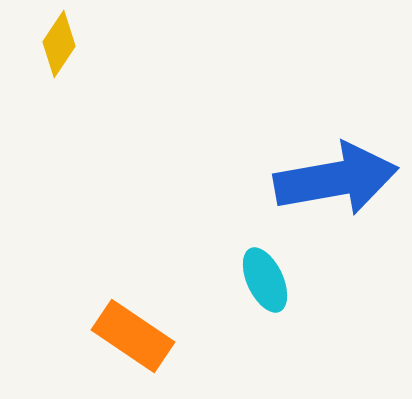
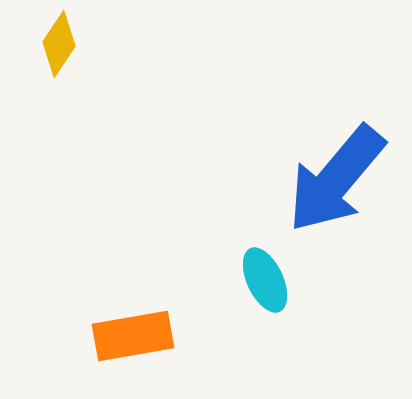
blue arrow: rotated 140 degrees clockwise
orange rectangle: rotated 44 degrees counterclockwise
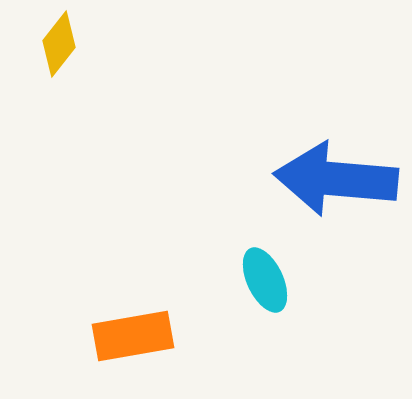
yellow diamond: rotated 4 degrees clockwise
blue arrow: rotated 55 degrees clockwise
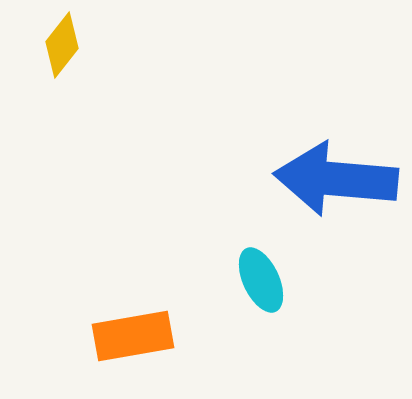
yellow diamond: moved 3 px right, 1 px down
cyan ellipse: moved 4 px left
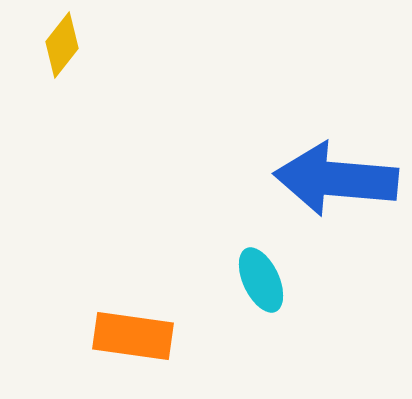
orange rectangle: rotated 18 degrees clockwise
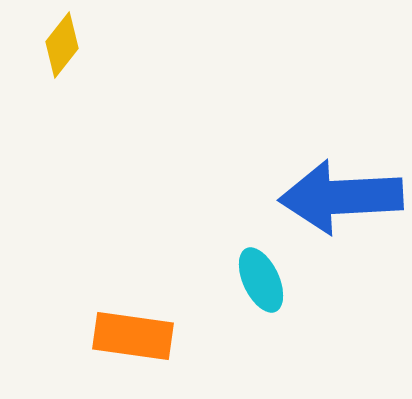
blue arrow: moved 5 px right, 18 px down; rotated 8 degrees counterclockwise
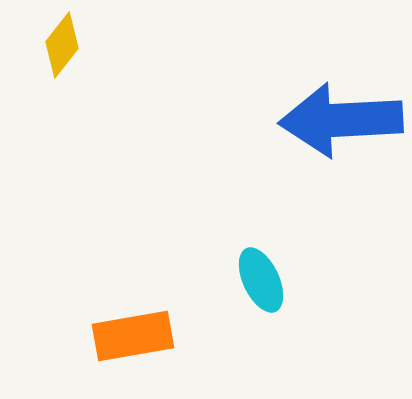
blue arrow: moved 77 px up
orange rectangle: rotated 18 degrees counterclockwise
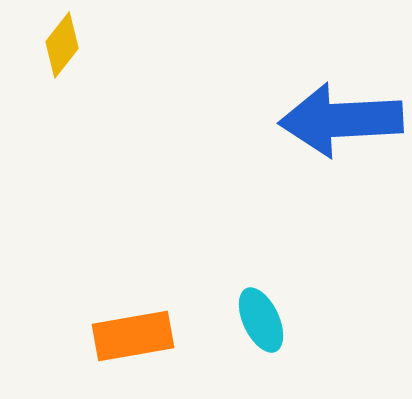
cyan ellipse: moved 40 px down
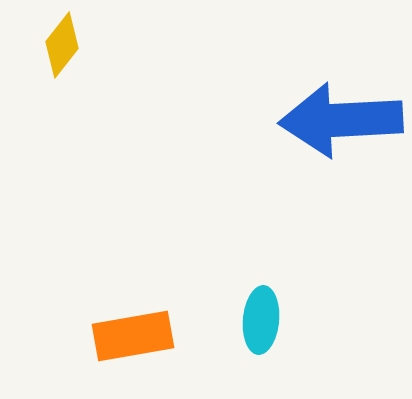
cyan ellipse: rotated 30 degrees clockwise
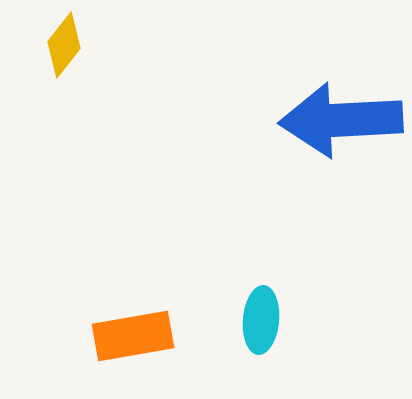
yellow diamond: moved 2 px right
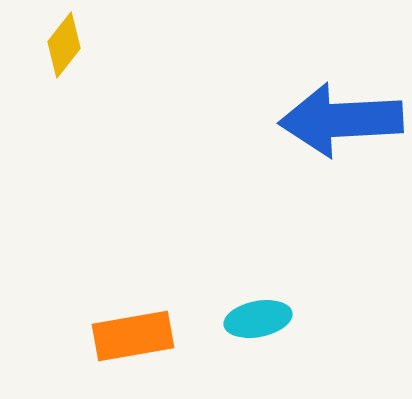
cyan ellipse: moved 3 px left, 1 px up; rotated 74 degrees clockwise
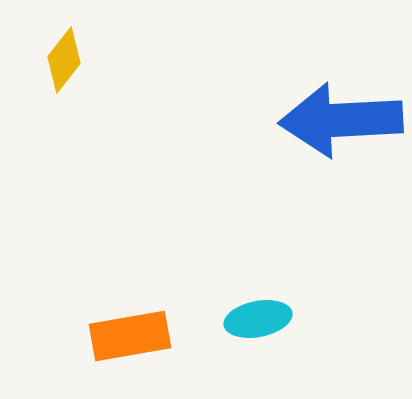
yellow diamond: moved 15 px down
orange rectangle: moved 3 px left
